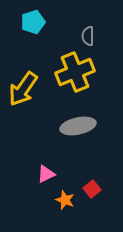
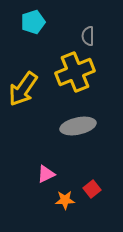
orange star: rotated 24 degrees counterclockwise
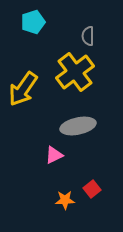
yellow cross: rotated 15 degrees counterclockwise
pink triangle: moved 8 px right, 19 px up
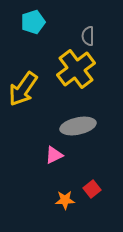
yellow cross: moved 1 px right, 3 px up
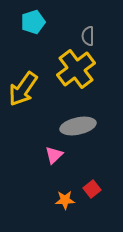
pink triangle: rotated 18 degrees counterclockwise
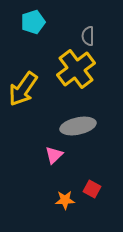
red square: rotated 24 degrees counterclockwise
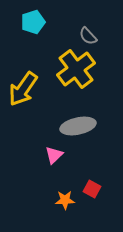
gray semicircle: rotated 42 degrees counterclockwise
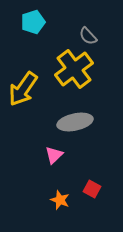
yellow cross: moved 2 px left
gray ellipse: moved 3 px left, 4 px up
orange star: moved 5 px left; rotated 24 degrees clockwise
